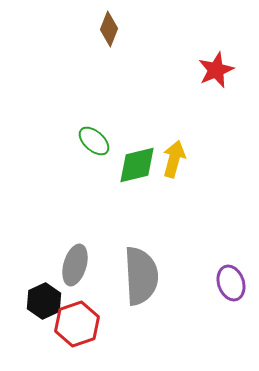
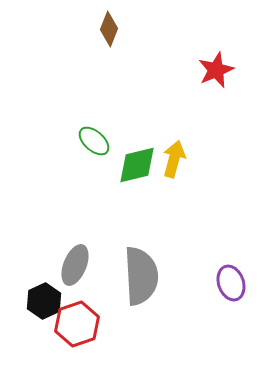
gray ellipse: rotated 6 degrees clockwise
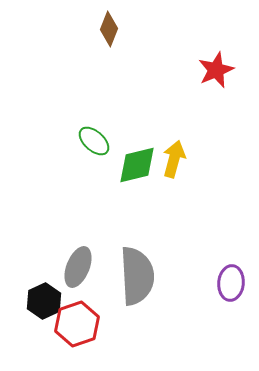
gray ellipse: moved 3 px right, 2 px down
gray semicircle: moved 4 px left
purple ellipse: rotated 24 degrees clockwise
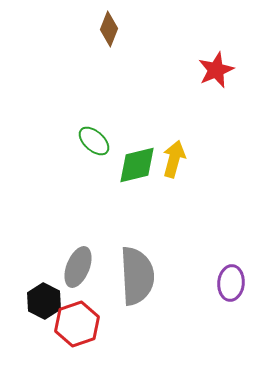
black hexagon: rotated 8 degrees counterclockwise
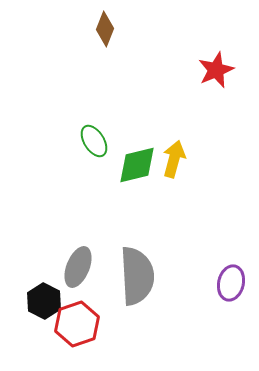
brown diamond: moved 4 px left
green ellipse: rotated 16 degrees clockwise
purple ellipse: rotated 8 degrees clockwise
